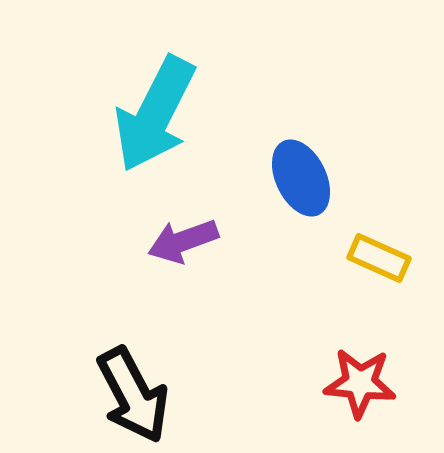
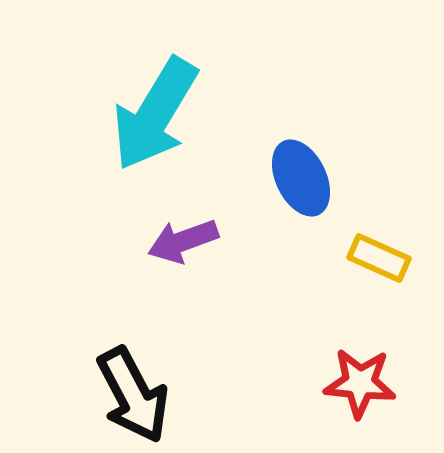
cyan arrow: rotated 4 degrees clockwise
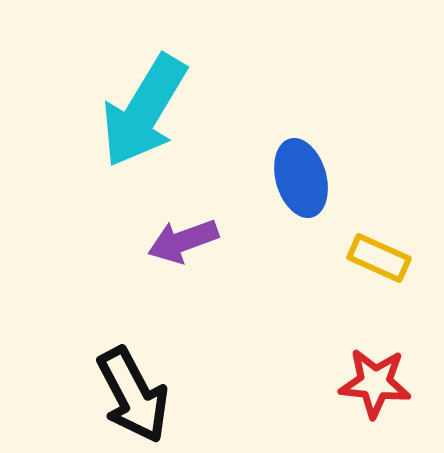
cyan arrow: moved 11 px left, 3 px up
blue ellipse: rotated 10 degrees clockwise
red star: moved 15 px right
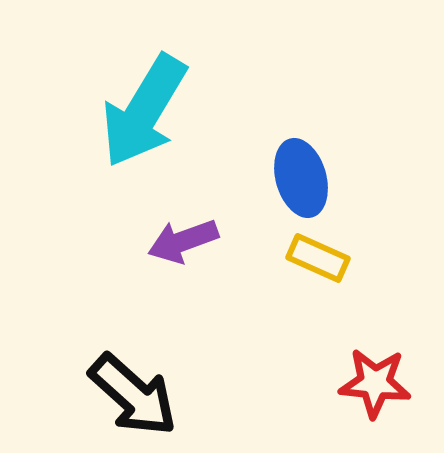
yellow rectangle: moved 61 px left
black arrow: rotated 20 degrees counterclockwise
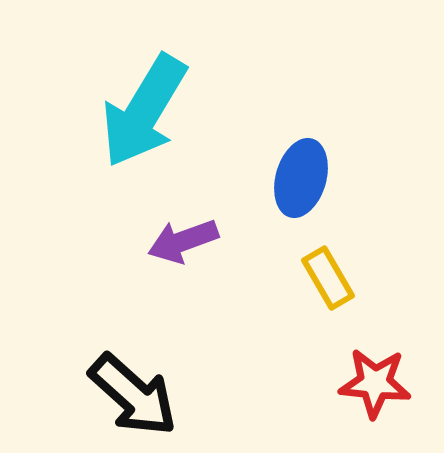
blue ellipse: rotated 32 degrees clockwise
yellow rectangle: moved 10 px right, 20 px down; rotated 36 degrees clockwise
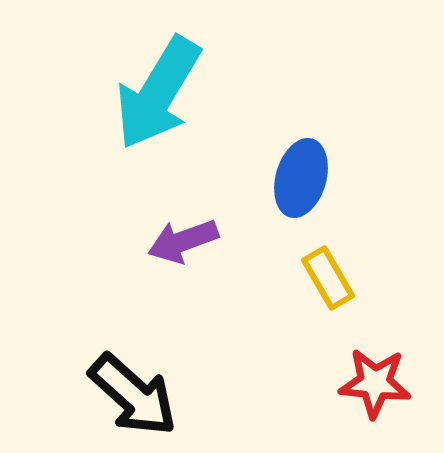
cyan arrow: moved 14 px right, 18 px up
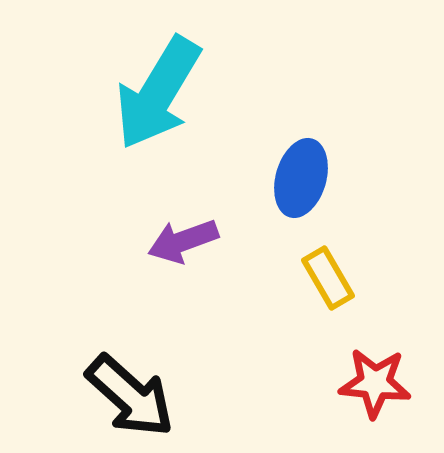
black arrow: moved 3 px left, 1 px down
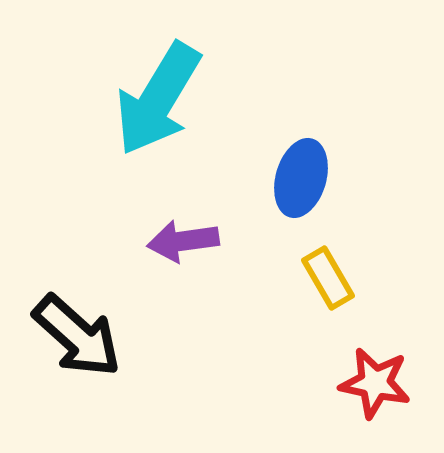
cyan arrow: moved 6 px down
purple arrow: rotated 12 degrees clockwise
red star: rotated 6 degrees clockwise
black arrow: moved 53 px left, 60 px up
